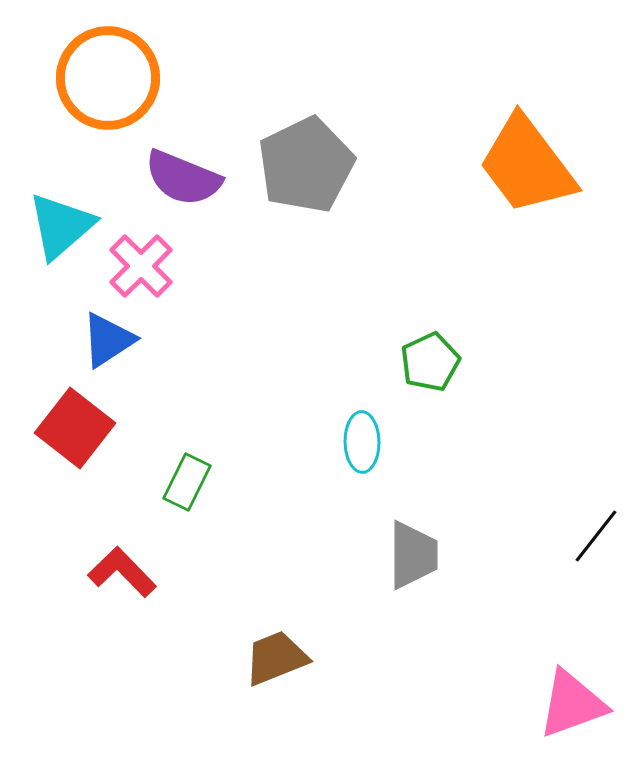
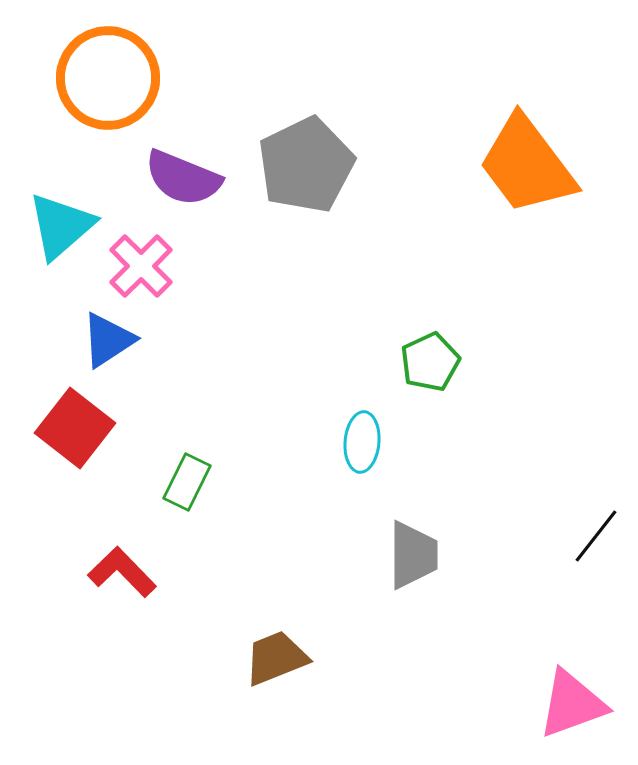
cyan ellipse: rotated 6 degrees clockwise
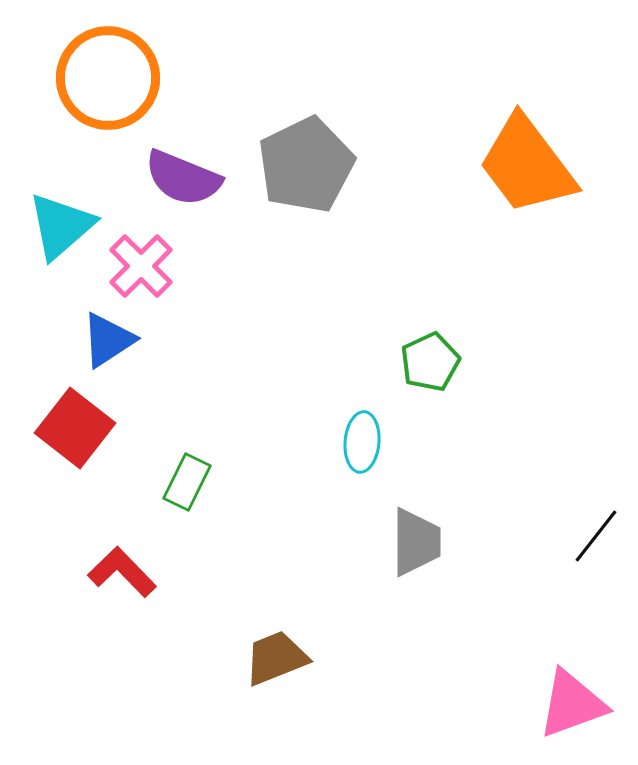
gray trapezoid: moved 3 px right, 13 px up
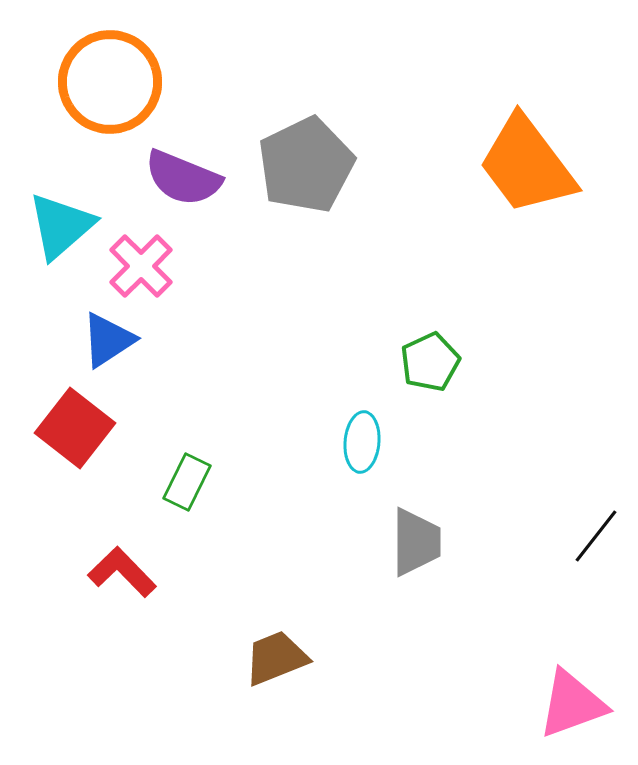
orange circle: moved 2 px right, 4 px down
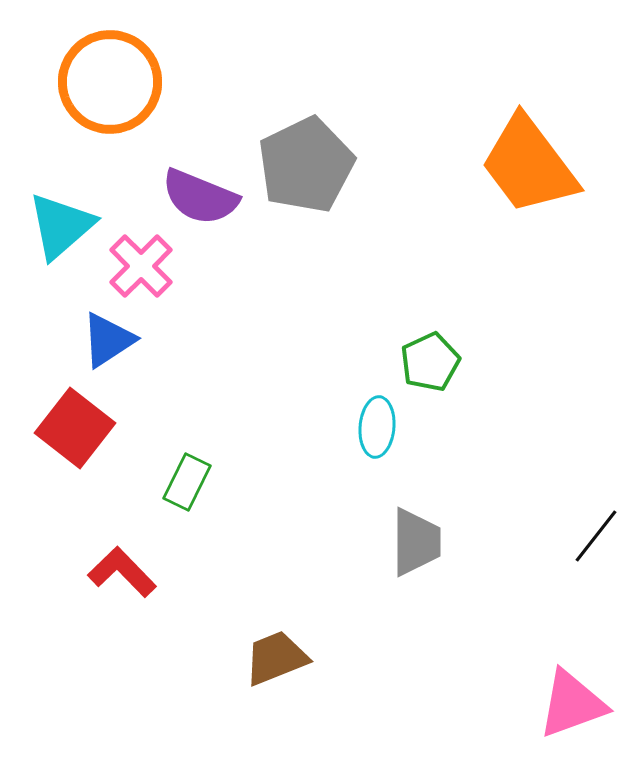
orange trapezoid: moved 2 px right
purple semicircle: moved 17 px right, 19 px down
cyan ellipse: moved 15 px right, 15 px up
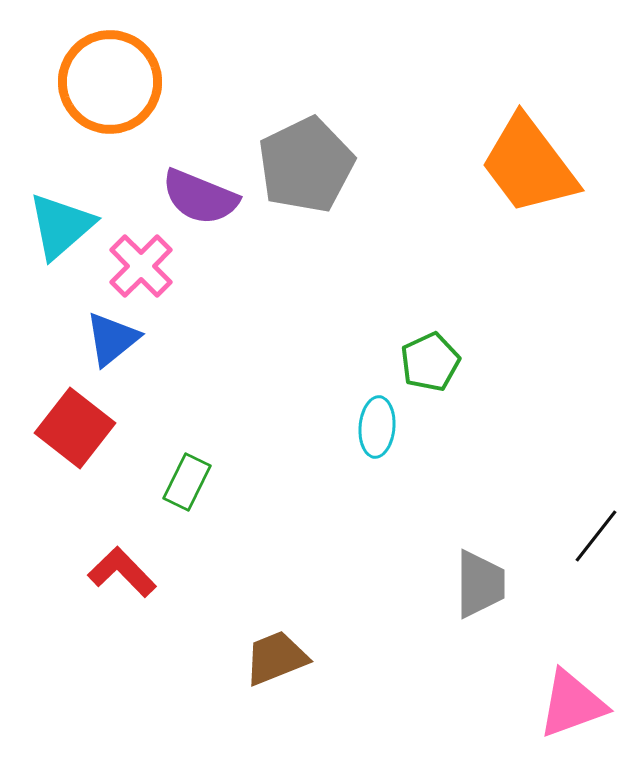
blue triangle: moved 4 px right, 1 px up; rotated 6 degrees counterclockwise
gray trapezoid: moved 64 px right, 42 px down
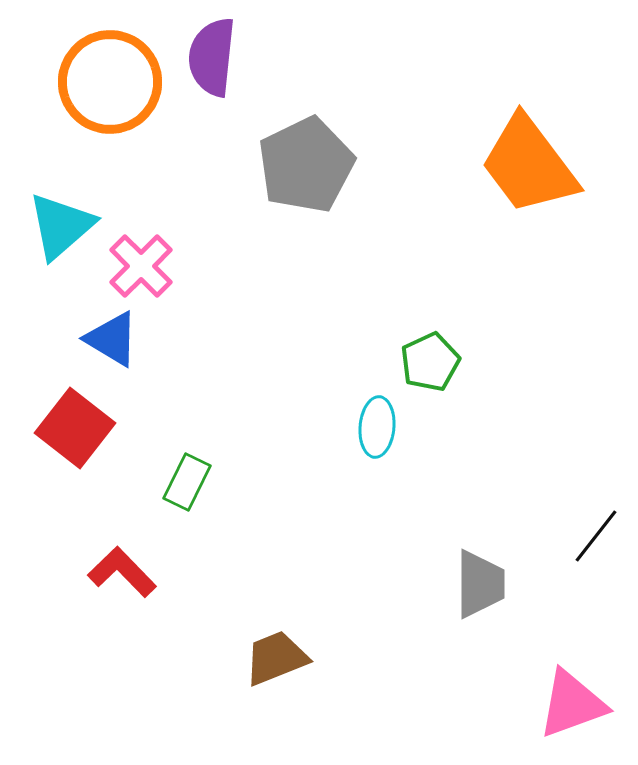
purple semicircle: moved 12 px right, 140 px up; rotated 74 degrees clockwise
blue triangle: rotated 50 degrees counterclockwise
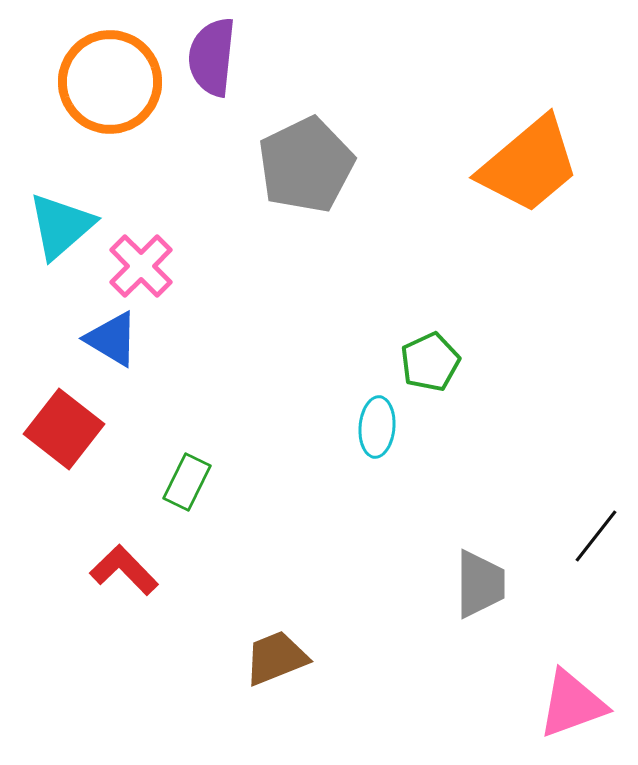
orange trapezoid: rotated 93 degrees counterclockwise
red square: moved 11 px left, 1 px down
red L-shape: moved 2 px right, 2 px up
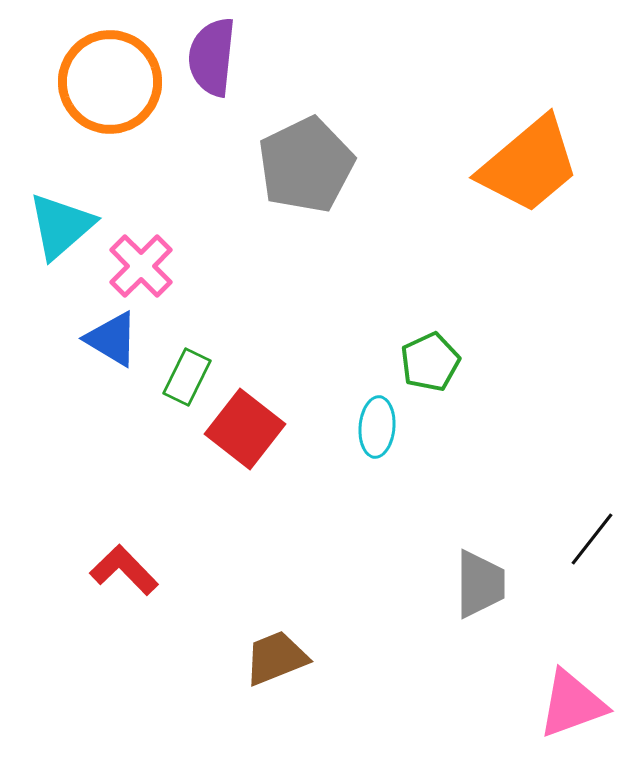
red square: moved 181 px right
green rectangle: moved 105 px up
black line: moved 4 px left, 3 px down
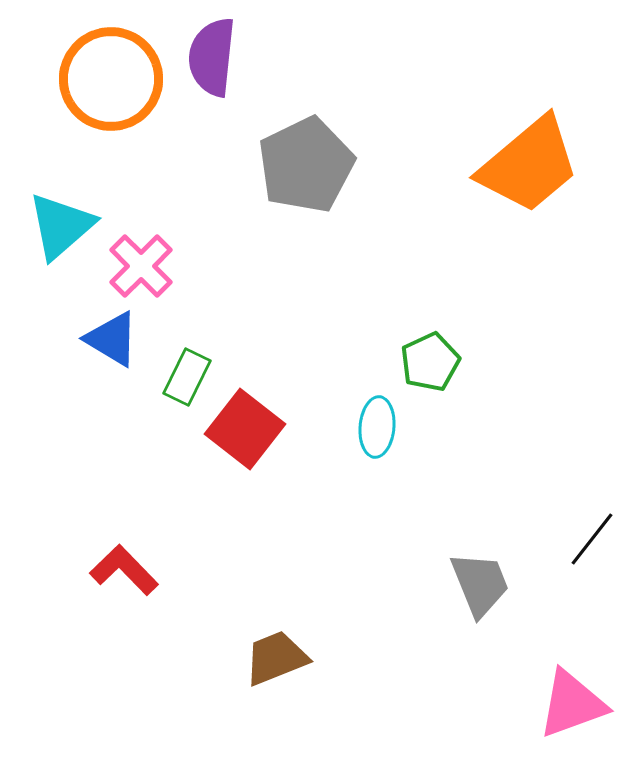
orange circle: moved 1 px right, 3 px up
gray trapezoid: rotated 22 degrees counterclockwise
